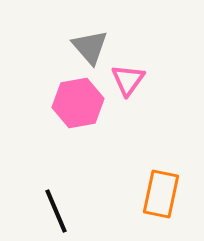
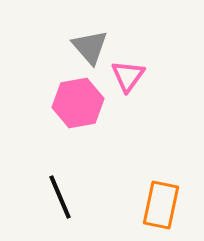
pink triangle: moved 4 px up
orange rectangle: moved 11 px down
black line: moved 4 px right, 14 px up
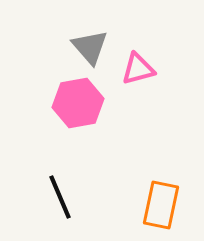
pink triangle: moved 10 px right, 7 px up; rotated 39 degrees clockwise
